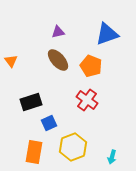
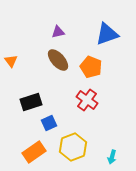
orange pentagon: moved 1 px down
orange rectangle: rotated 45 degrees clockwise
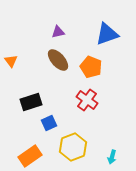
orange rectangle: moved 4 px left, 4 px down
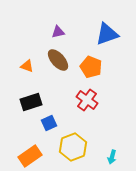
orange triangle: moved 16 px right, 5 px down; rotated 32 degrees counterclockwise
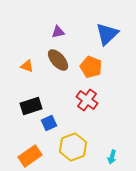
blue triangle: rotated 25 degrees counterclockwise
black rectangle: moved 4 px down
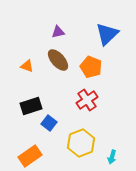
red cross: rotated 20 degrees clockwise
blue square: rotated 28 degrees counterclockwise
yellow hexagon: moved 8 px right, 4 px up
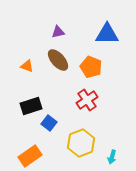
blue triangle: rotated 45 degrees clockwise
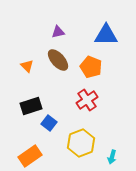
blue triangle: moved 1 px left, 1 px down
orange triangle: rotated 24 degrees clockwise
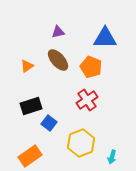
blue triangle: moved 1 px left, 3 px down
orange triangle: rotated 40 degrees clockwise
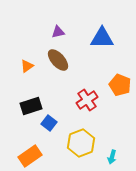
blue triangle: moved 3 px left
orange pentagon: moved 29 px right, 18 px down
